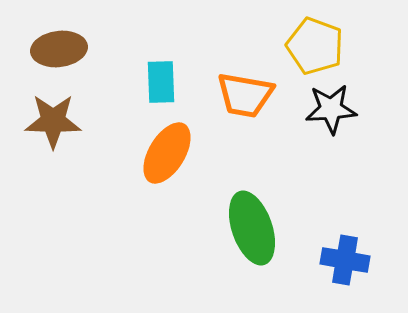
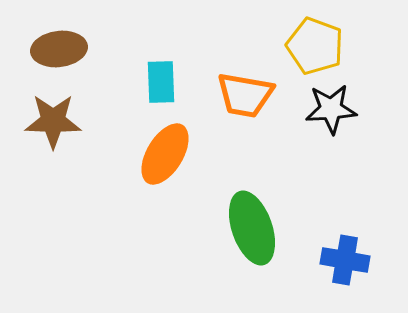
orange ellipse: moved 2 px left, 1 px down
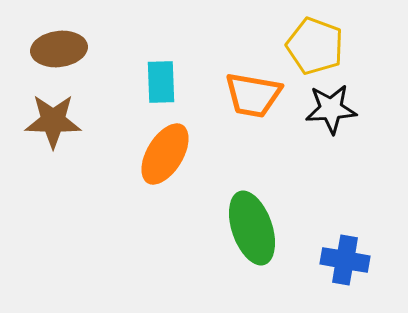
orange trapezoid: moved 8 px right
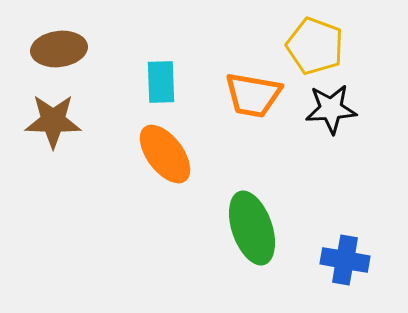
orange ellipse: rotated 68 degrees counterclockwise
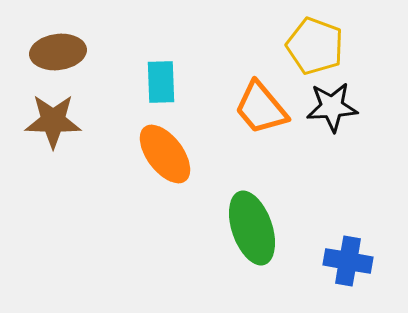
brown ellipse: moved 1 px left, 3 px down
orange trapezoid: moved 8 px right, 13 px down; rotated 40 degrees clockwise
black star: moved 1 px right, 2 px up
blue cross: moved 3 px right, 1 px down
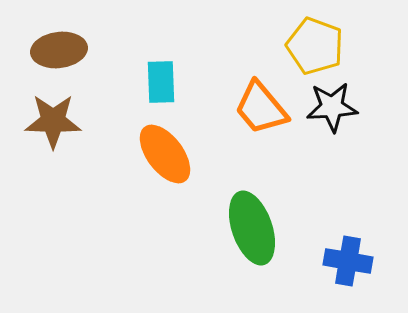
brown ellipse: moved 1 px right, 2 px up
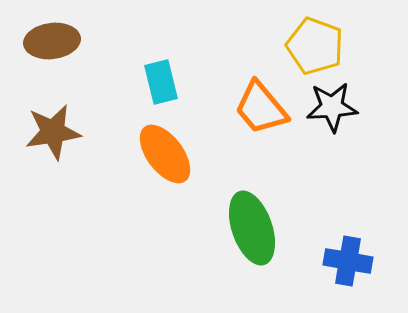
brown ellipse: moved 7 px left, 9 px up
cyan rectangle: rotated 12 degrees counterclockwise
brown star: moved 11 px down; rotated 10 degrees counterclockwise
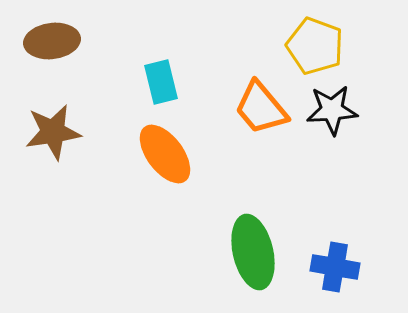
black star: moved 3 px down
green ellipse: moved 1 px right, 24 px down; rotated 6 degrees clockwise
blue cross: moved 13 px left, 6 px down
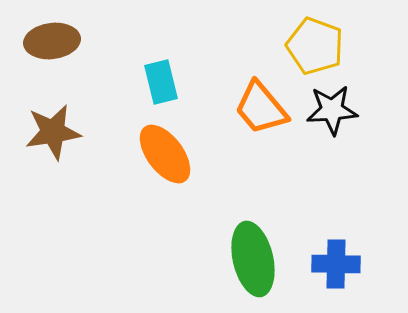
green ellipse: moved 7 px down
blue cross: moved 1 px right, 3 px up; rotated 9 degrees counterclockwise
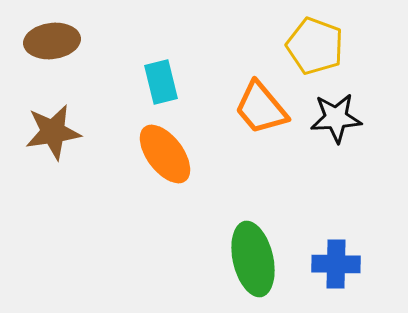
black star: moved 4 px right, 8 px down
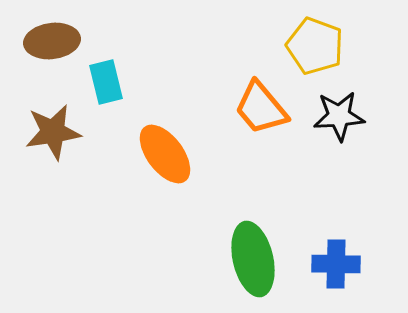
cyan rectangle: moved 55 px left
black star: moved 3 px right, 2 px up
